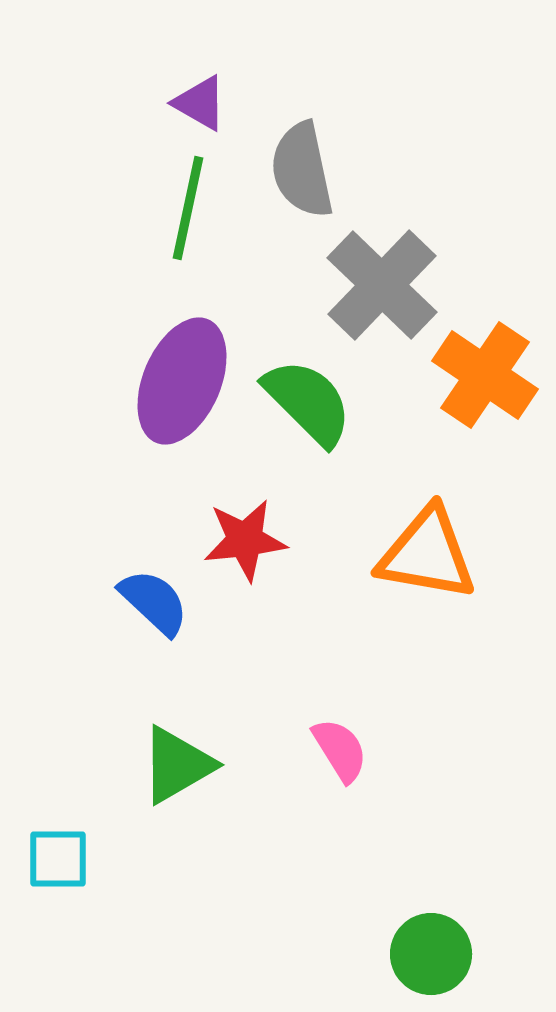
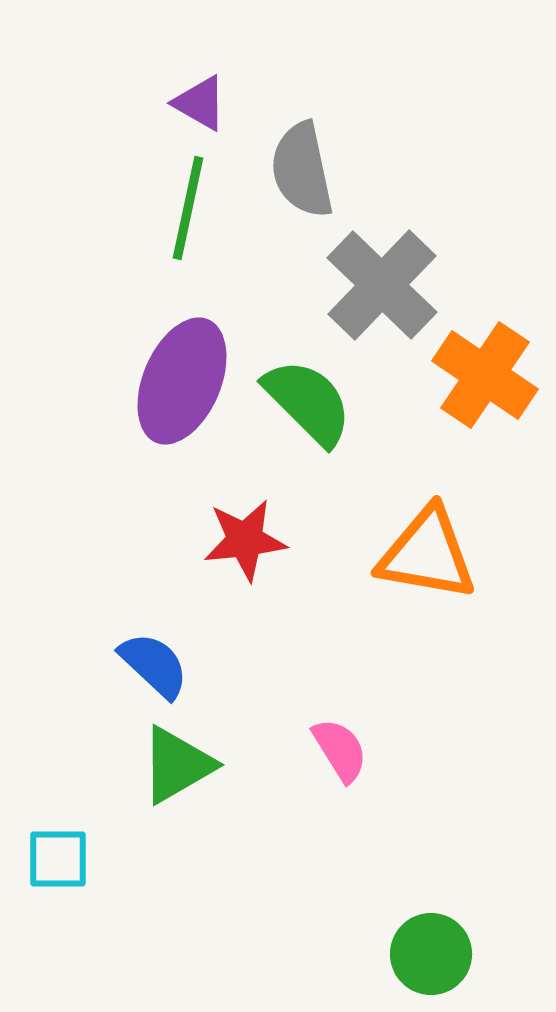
blue semicircle: moved 63 px down
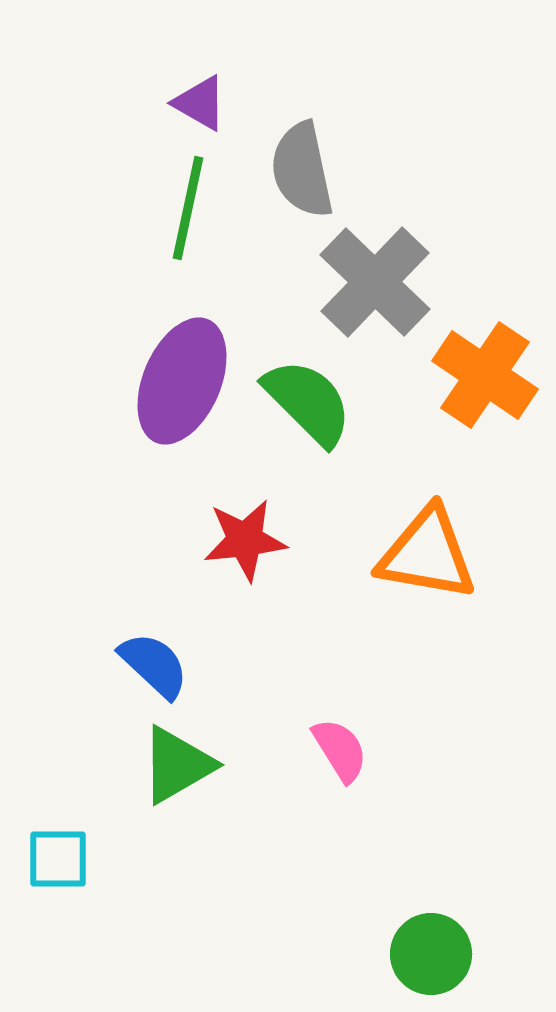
gray cross: moved 7 px left, 3 px up
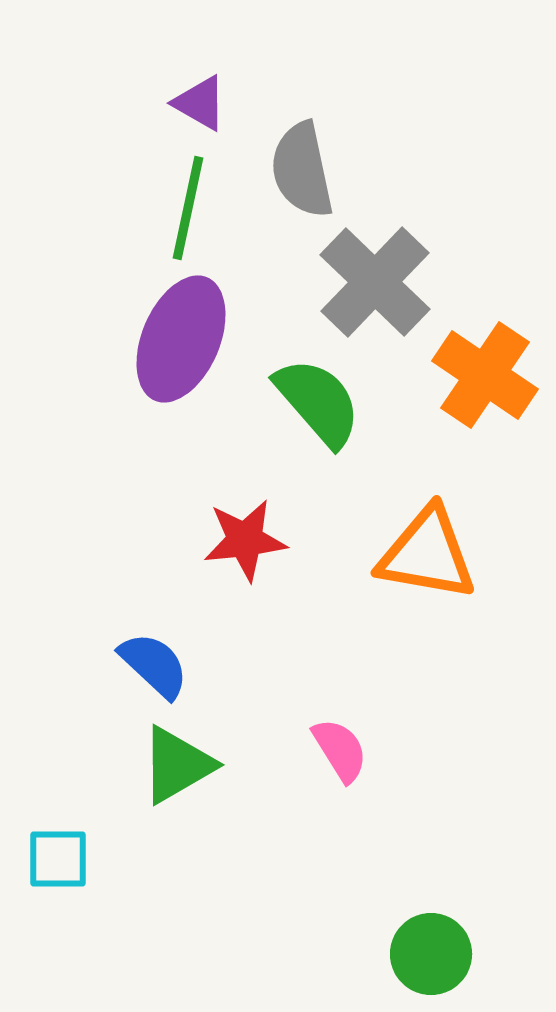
purple ellipse: moved 1 px left, 42 px up
green semicircle: moved 10 px right; rotated 4 degrees clockwise
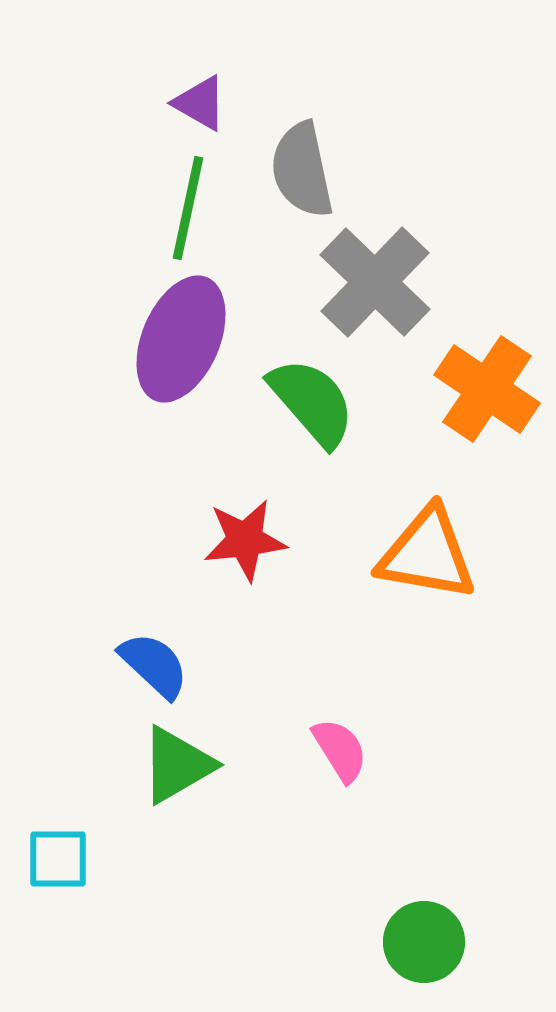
orange cross: moved 2 px right, 14 px down
green semicircle: moved 6 px left
green circle: moved 7 px left, 12 px up
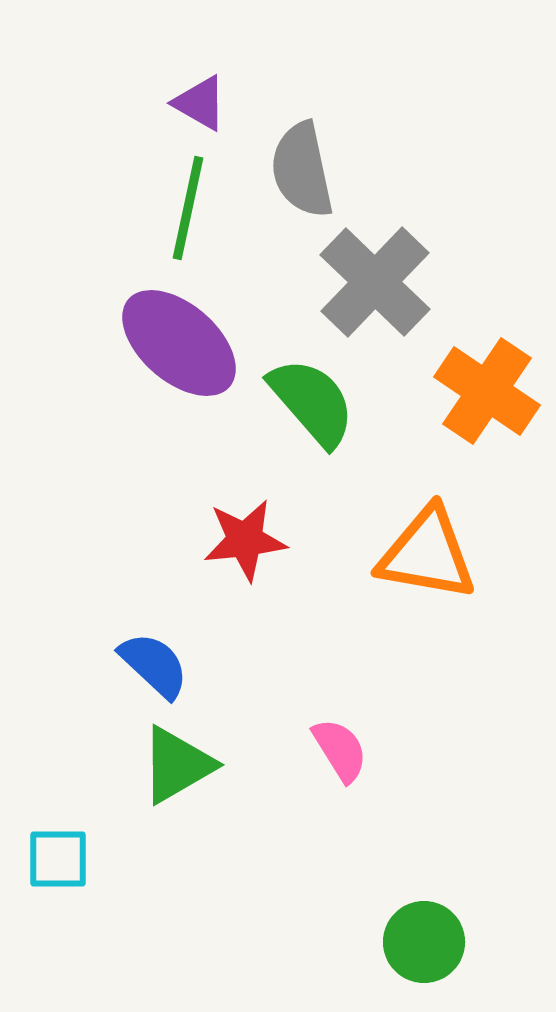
purple ellipse: moved 2 px left, 4 px down; rotated 72 degrees counterclockwise
orange cross: moved 2 px down
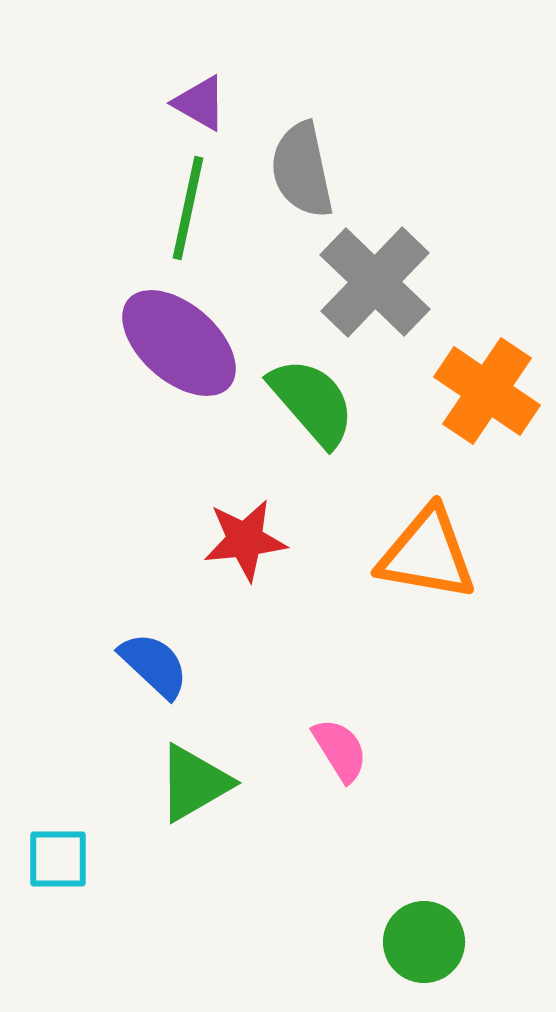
green triangle: moved 17 px right, 18 px down
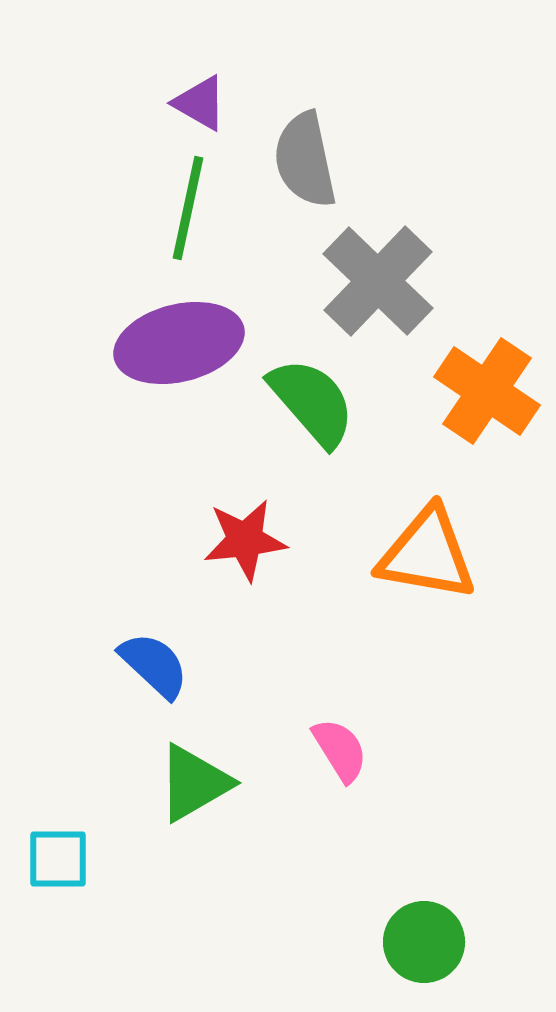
gray semicircle: moved 3 px right, 10 px up
gray cross: moved 3 px right, 1 px up
purple ellipse: rotated 55 degrees counterclockwise
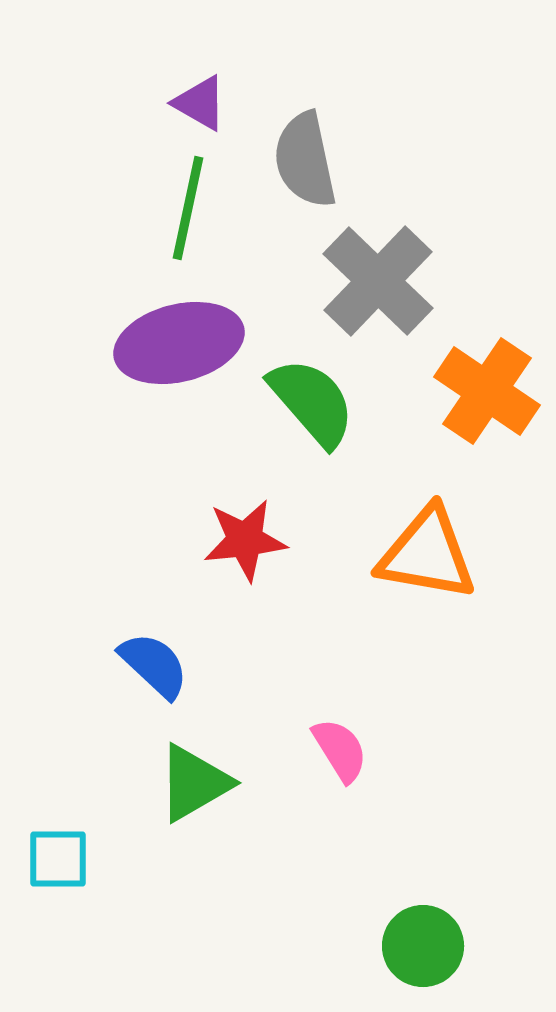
green circle: moved 1 px left, 4 px down
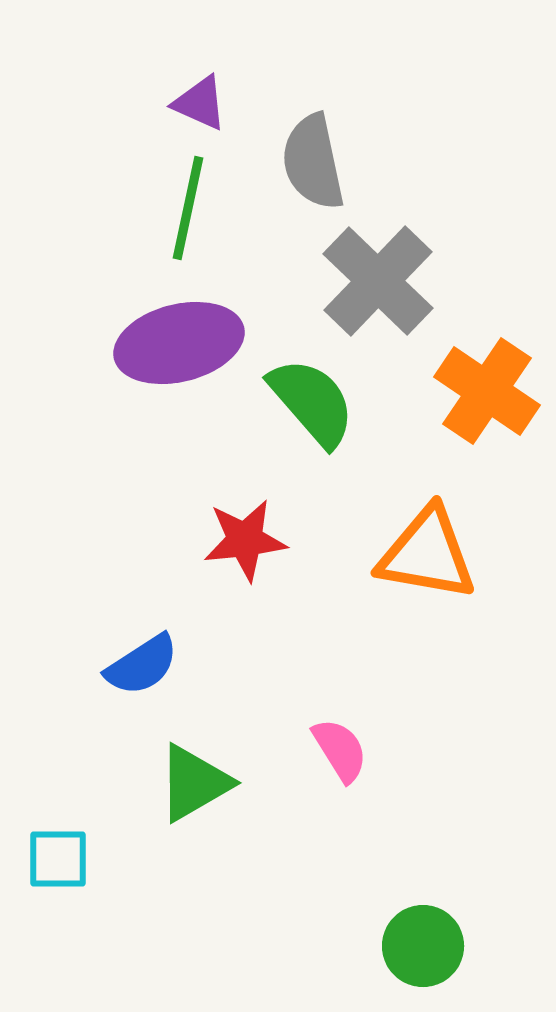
purple triangle: rotated 6 degrees counterclockwise
gray semicircle: moved 8 px right, 2 px down
blue semicircle: moved 12 px left; rotated 104 degrees clockwise
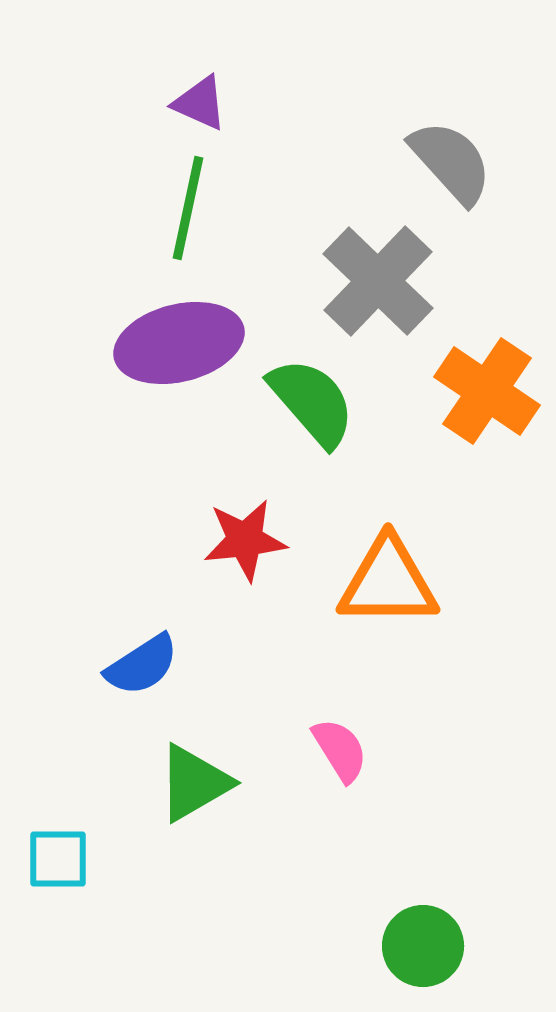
gray semicircle: moved 138 px right; rotated 150 degrees clockwise
orange triangle: moved 39 px left, 28 px down; rotated 10 degrees counterclockwise
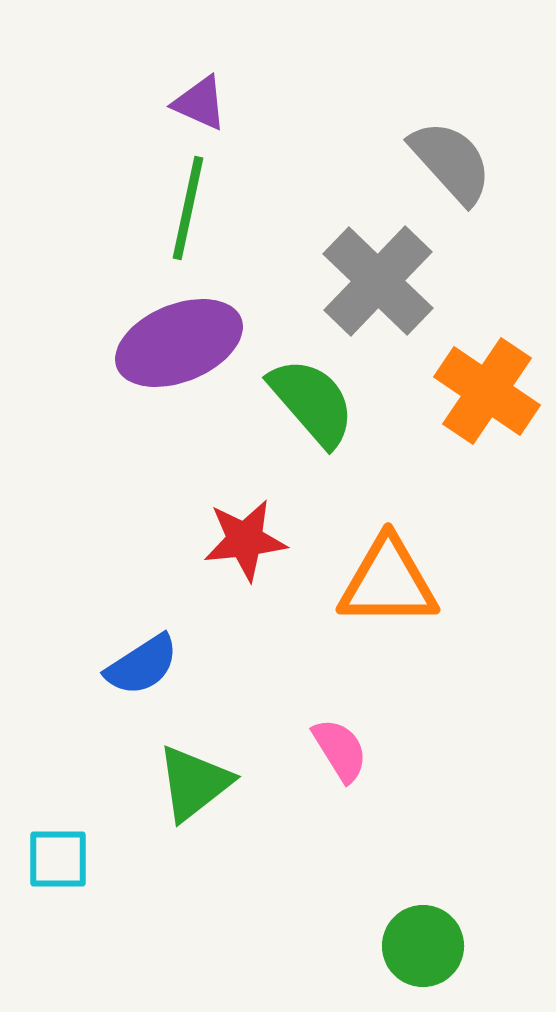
purple ellipse: rotated 8 degrees counterclockwise
green triangle: rotated 8 degrees counterclockwise
